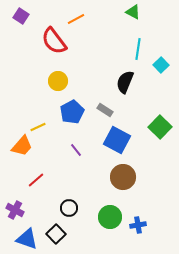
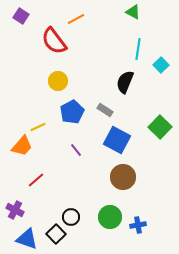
black circle: moved 2 px right, 9 px down
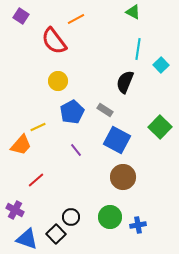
orange trapezoid: moved 1 px left, 1 px up
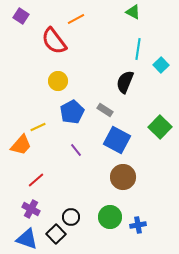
purple cross: moved 16 px right, 1 px up
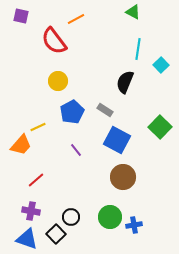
purple square: rotated 21 degrees counterclockwise
purple cross: moved 2 px down; rotated 18 degrees counterclockwise
blue cross: moved 4 px left
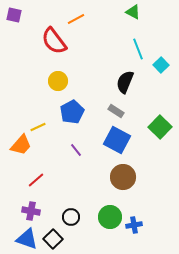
purple square: moved 7 px left, 1 px up
cyan line: rotated 30 degrees counterclockwise
gray rectangle: moved 11 px right, 1 px down
black square: moved 3 px left, 5 px down
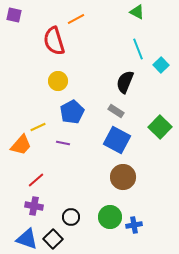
green triangle: moved 4 px right
red semicircle: rotated 20 degrees clockwise
purple line: moved 13 px left, 7 px up; rotated 40 degrees counterclockwise
purple cross: moved 3 px right, 5 px up
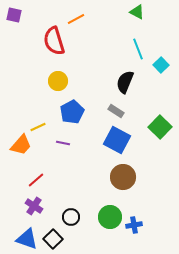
purple cross: rotated 24 degrees clockwise
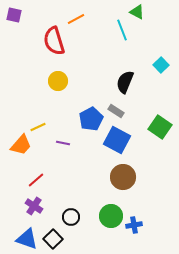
cyan line: moved 16 px left, 19 px up
blue pentagon: moved 19 px right, 7 px down
green square: rotated 10 degrees counterclockwise
green circle: moved 1 px right, 1 px up
